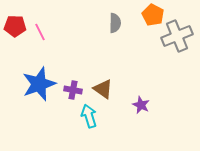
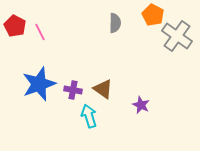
red pentagon: rotated 25 degrees clockwise
gray cross: rotated 32 degrees counterclockwise
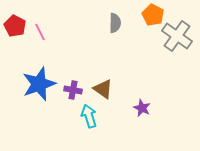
purple star: moved 1 px right, 3 px down
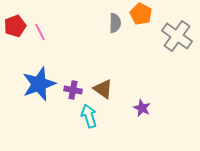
orange pentagon: moved 12 px left, 1 px up
red pentagon: rotated 25 degrees clockwise
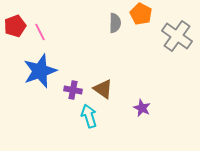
blue star: moved 1 px right, 13 px up
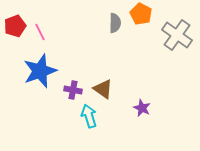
gray cross: moved 1 px up
